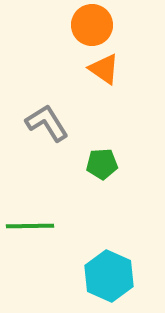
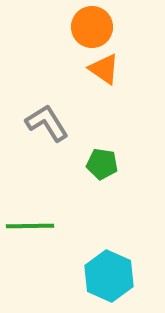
orange circle: moved 2 px down
green pentagon: rotated 12 degrees clockwise
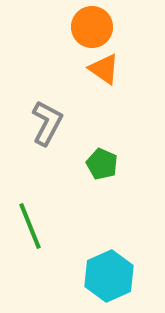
gray L-shape: rotated 60 degrees clockwise
green pentagon: rotated 16 degrees clockwise
green line: rotated 69 degrees clockwise
cyan hexagon: rotated 12 degrees clockwise
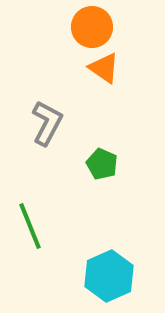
orange triangle: moved 1 px up
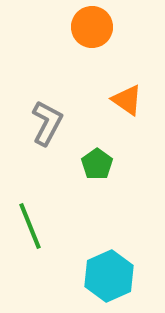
orange triangle: moved 23 px right, 32 px down
green pentagon: moved 5 px left; rotated 12 degrees clockwise
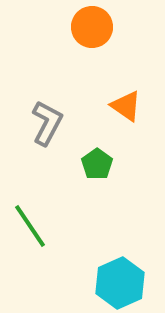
orange triangle: moved 1 px left, 6 px down
green line: rotated 12 degrees counterclockwise
cyan hexagon: moved 11 px right, 7 px down
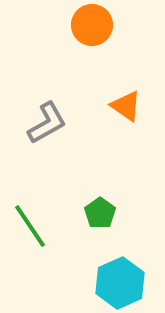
orange circle: moved 2 px up
gray L-shape: rotated 33 degrees clockwise
green pentagon: moved 3 px right, 49 px down
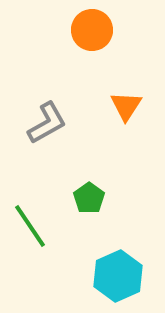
orange circle: moved 5 px down
orange triangle: rotated 28 degrees clockwise
green pentagon: moved 11 px left, 15 px up
cyan hexagon: moved 2 px left, 7 px up
